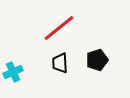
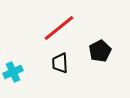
black pentagon: moved 3 px right, 9 px up; rotated 10 degrees counterclockwise
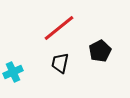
black trapezoid: rotated 15 degrees clockwise
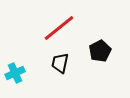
cyan cross: moved 2 px right, 1 px down
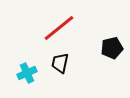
black pentagon: moved 12 px right, 3 px up; rotated 15 degrees clockwise
cyan cross: moved 12 px right
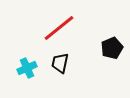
black pentagon: rotated 10 degrees counterclockwise
cyan cross: moved 5 px up
